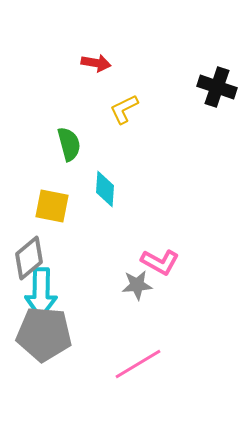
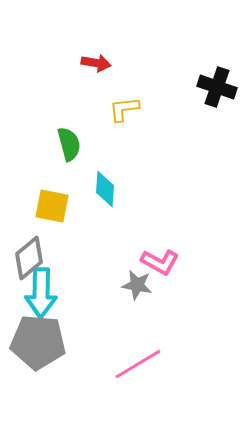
yellow L-shape: rotated 20 degrees clockwise
gray star: rotated 16 degrees clockwise
gray pentagon: moved 6 px left, 8 px down
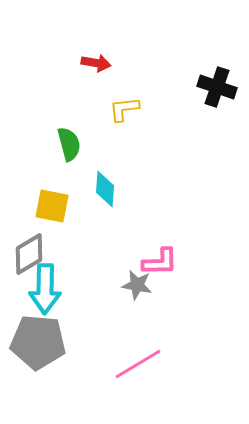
gray diamond: moved 4 px up; rotated 9 degrees clockwise
pink L-shape: rotated 30 degrees counterclockwise
cyan arrow: moved 4 px right, 4 px up
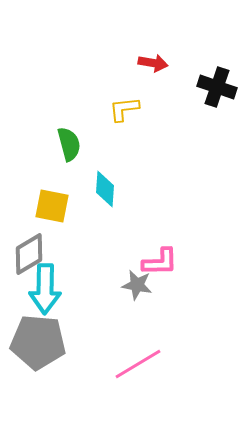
red arrow: moved 57 px right
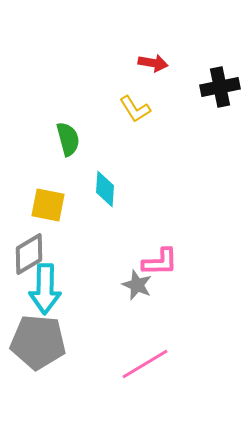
black cross: moved 3 px right; rotated 30 degrees counterclockwise
yellow L-shape: moved 11 px right; rotated 116 degrees counterclockwise
green semicircle: moved 1 px left, 5 px up
yellow square: moved 4 px left, 1 px up
gray star: rotated 12 degrees clockwise
pink line: moved 7 px right
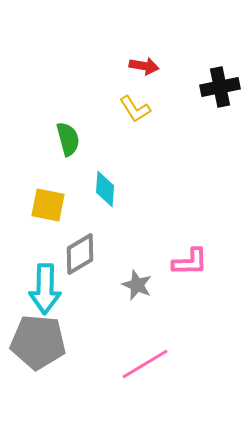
red arrow: moved 9 px left, 3 px down
gray diamond: moved 51 px right
pink L-shape: moved 30 px right
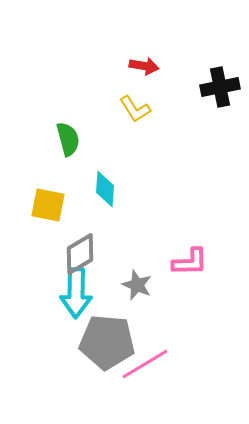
cyan arrow: moved 31 px right, 4 px down
gray pentagon: moved 69 px right
